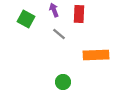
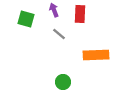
red rectangle: moved 1 px right
green square: rotated 12 degrees counterclockwise
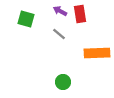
purple arrow: moved 6 px right, 1 px down; rotated 40 degrees counterclockwise
red rectangle: rotated 12 degrees counterclockwise
orange rectangle: moved 1 px right, 2 px up
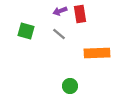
purple arrow: rotated 48 degrees counterclockwise
green square: moved 12 px down
green circle: moved 7 px right, 4 px down
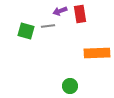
gray line: moved 11 px left, 8 px up; rotated 48 degrees counterclockwise
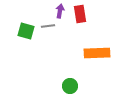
purple arrow: rotated 120 degrees clockwise
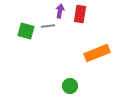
red rectangle: rotated 18 degrees clockwise
orange rectangle: rotated 20 degrees counterclockwise
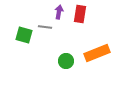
purple arrow: moved 1 px left, 1 px down
gray line: moved 3 px left, 1 px down; rotated 16 degrees clockwise
green square: moved 2 px left, 4 px down
green circle: moved 4 px left, 25 px up
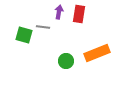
red rectangle: moved 1 px left
gray line: moved 2 px left
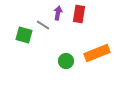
purple arrow: moved 1 px left, 1 px down
gray line: moved 2 px up; rotated 24 degrees clockwise
